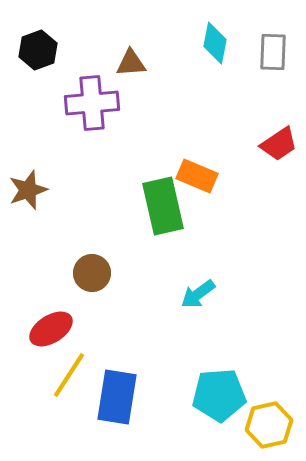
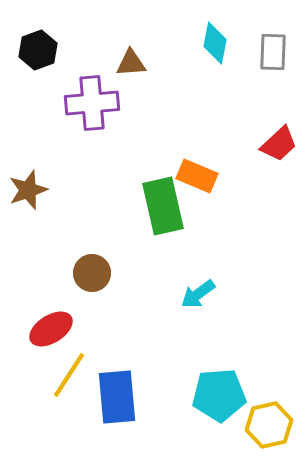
red trapezoid: rotated 9 degrees counterclockwise
blue rectangle: rotated 14 degrees counterclockwise
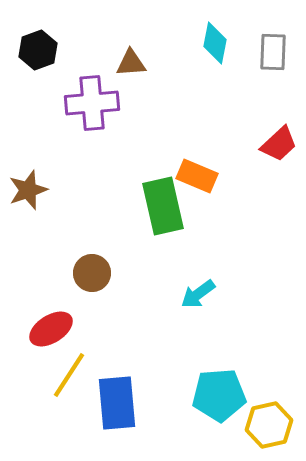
blue rectangle: moved 6 px down
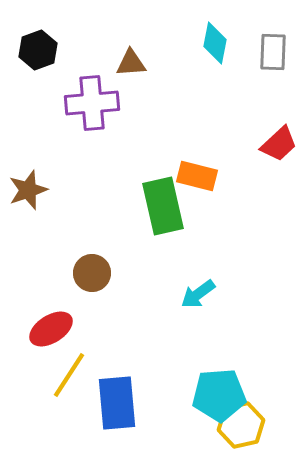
orange rectangle: rotated 9 degrees counterclockwise
yellow hexagon: moved 28 px left
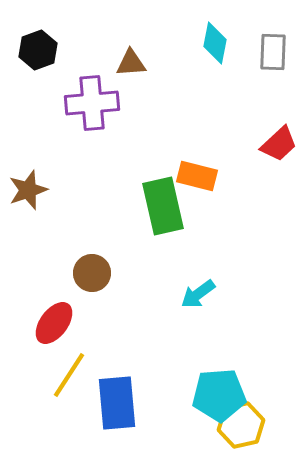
red ellipse: moved 3 px right, 6 px up; rotated 21 degrees counterclockwise
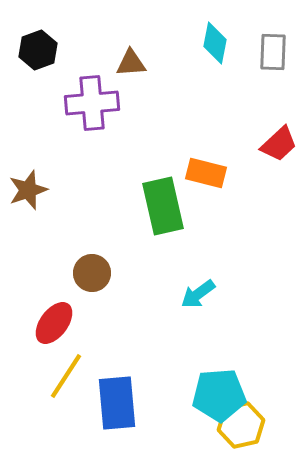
orange rectangle: moved 9 px right, 3 px up
yellow line: moved 3 px left, 1 px down
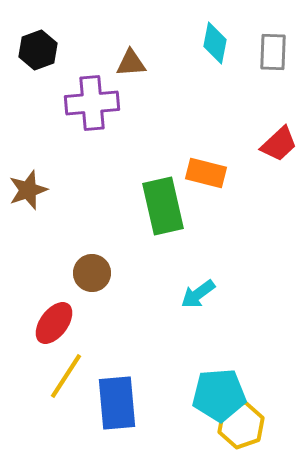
yellow hexagon: rotated 6 degrees counterclockwise
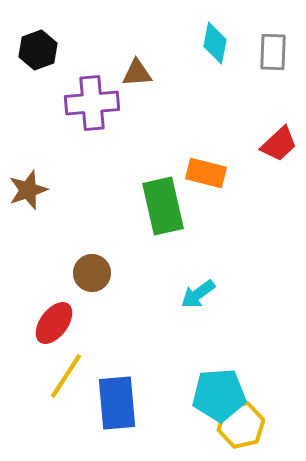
brown triangle: moved 6 px right, 10 px down
yellow hexagon: rotated 6 degrees clockwise
